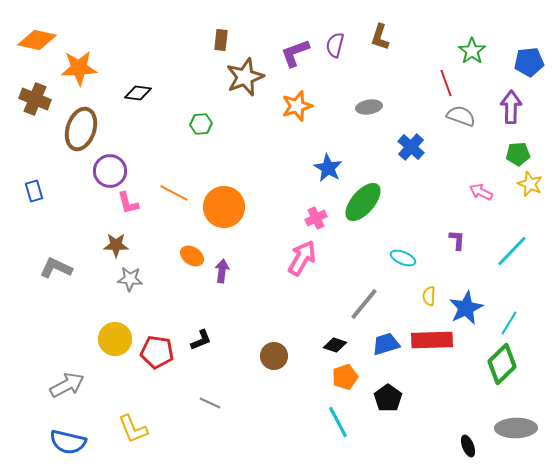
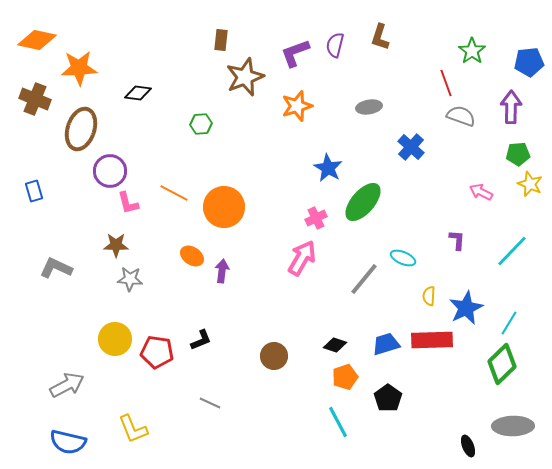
gray line at (364, 304): moved 25 px up
gray ellipse at (516, 428): moved 3 px left, 2 px up
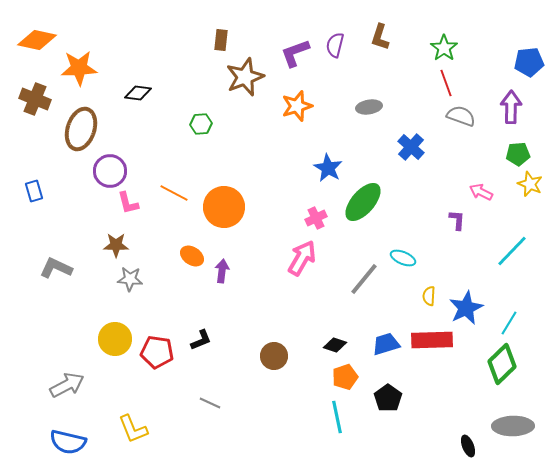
green star at (472, 51): moved 28 px left, 3 px up
purple L-shape at (457, 240): moved 20 px up
cyan line at (338, 422): moved 1 px left, 5 px up; rotated 16 degrees clockwise
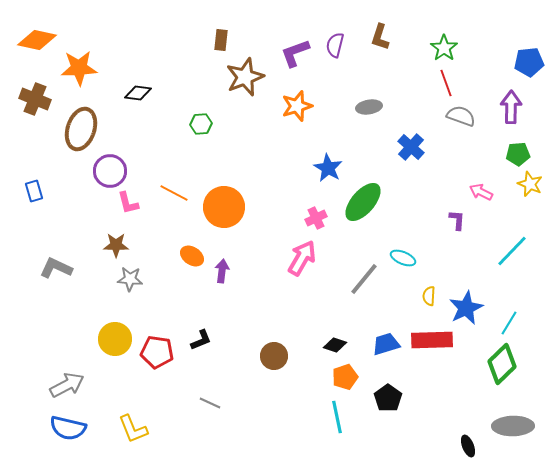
blue semicircle at (68, 442): moved 14 px up
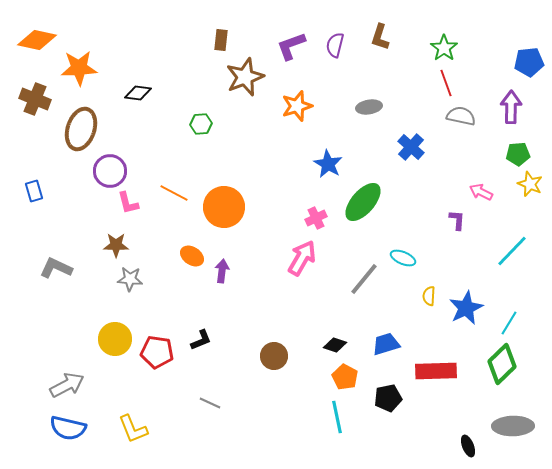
purple L-shape at (295, 53): moved 4 px left, 7 px up
gray semicircle at (461, 116): rotated 8 degrees counterclockwise
blue star at (328, 168): moved 4 px up
red rectangle at (432, 340): moved 4 px right, 31 px down
orange pentagon at (345, 377): rotated 25 degrees counterclockwise
black pentagon at (388, 398): rotated 24 degrees clockwise
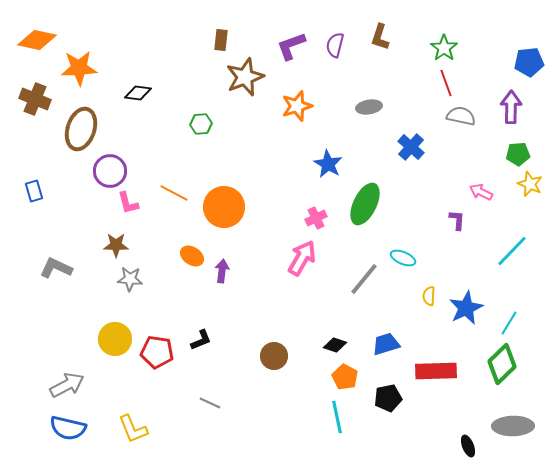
green ellipse at (363, 202): moved 2 px right, 2 px down; rotated 15 degrees counterclockwise
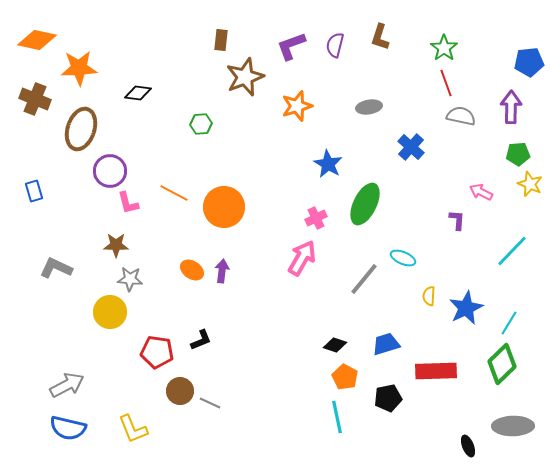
orange ellipse at (192, 256): moved 14 px down
yellow circle at (115, 339): moved 5 px left, 27 px up
brown circle at (274, 356): moved 94 px left, 35 px down
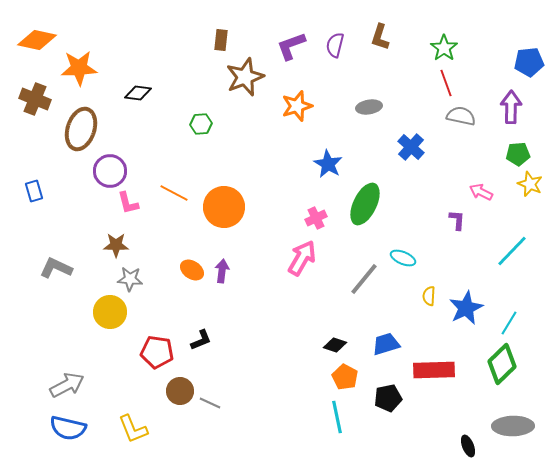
red rectangle at (436, 371): moved 2 px left, 1 px up
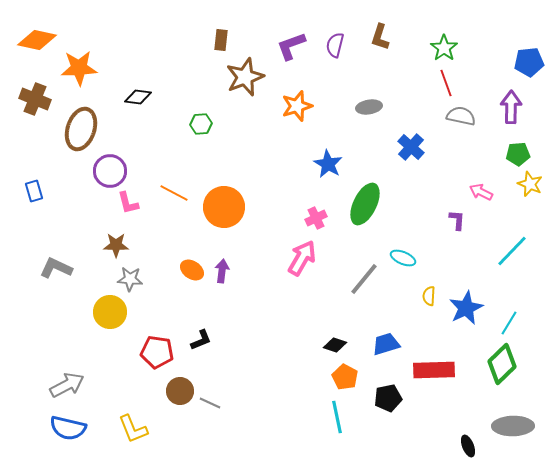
black diamond at (138, 93): moved 4 px down
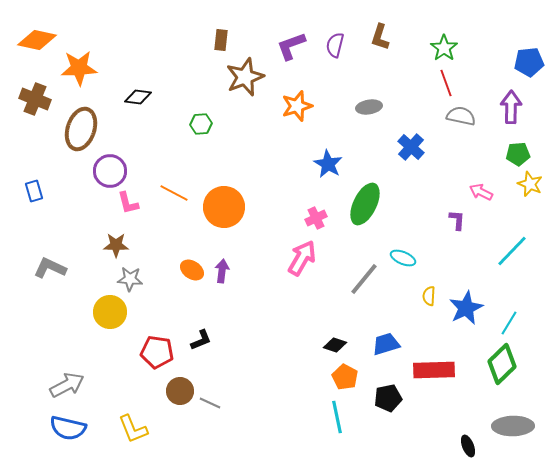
gray L-shape at (56, 268): moved 6 px left
